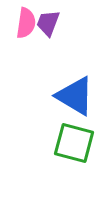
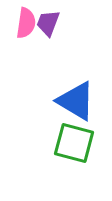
blue triangle: moved 1 px right, 5 px down
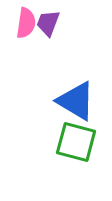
green square: moved 2 px right, 1 px up
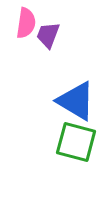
purple trapezoid: moved 12 px down
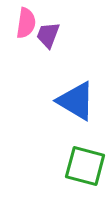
green square: moved 9 px right, 24 px down
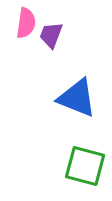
purple trapezoid: moved 3 px right
blue triangle: moved 1 px right, 3 px up; rotated 9 degrees counterclockwise
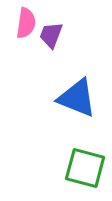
green square: moved 2 px down
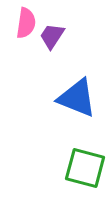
purple trapezoid: moved 1 px right, 1 px down; rotated 12 degrees clockwise
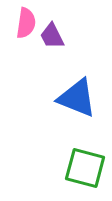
purple trapezoid: rotated 60 degrees counterclockwise
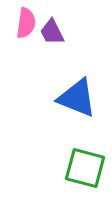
purple trapezoid: moved 4 px up
